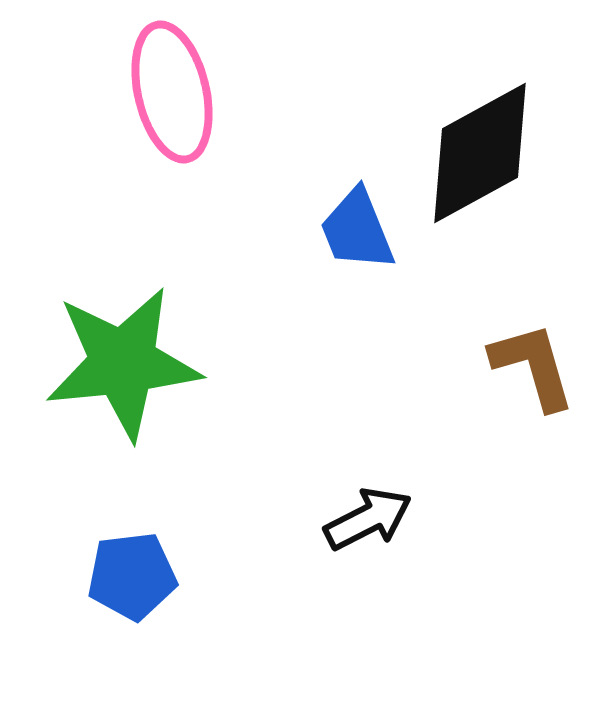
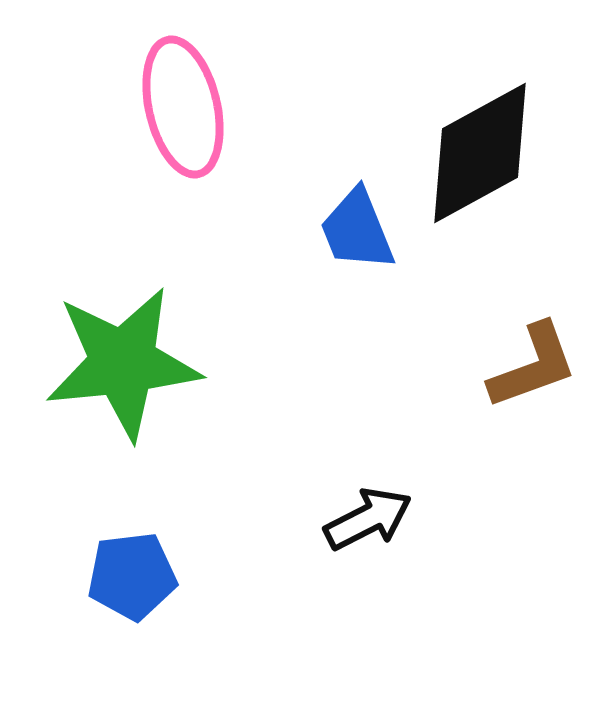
pink ellipse: moved 11 px right, 15 px down
brown L-shape: rotated 86 degrees clockwise
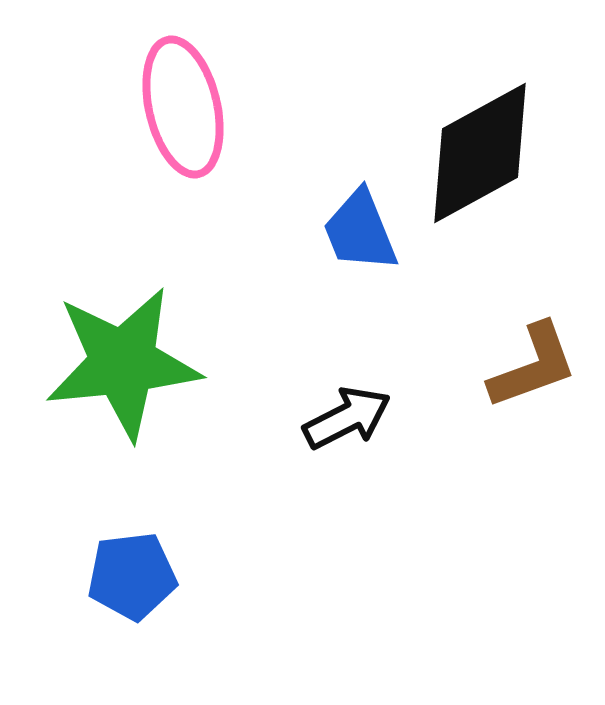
blue trapezoid: moved 3 px right, 1 px down
black arrow: moved 21 px left, 101 px up
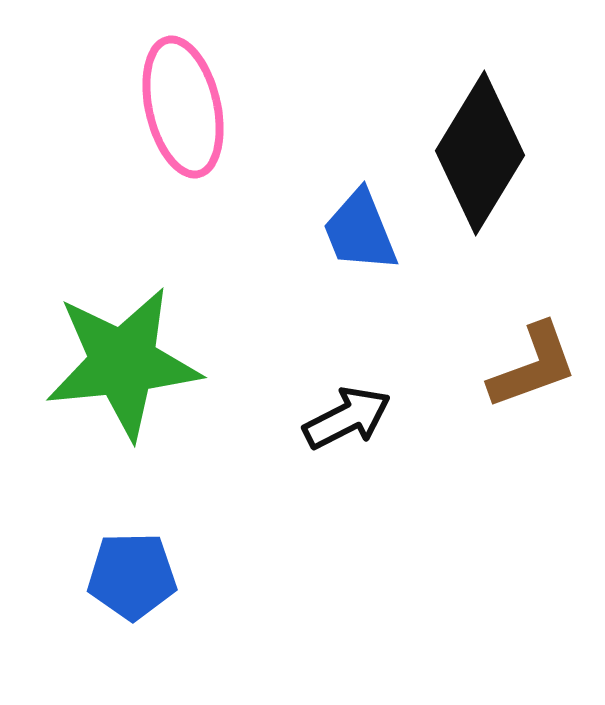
black diamond: rotated 30 degrees counterclockwise
blue pentagon: rotated 6 degrees clockwise
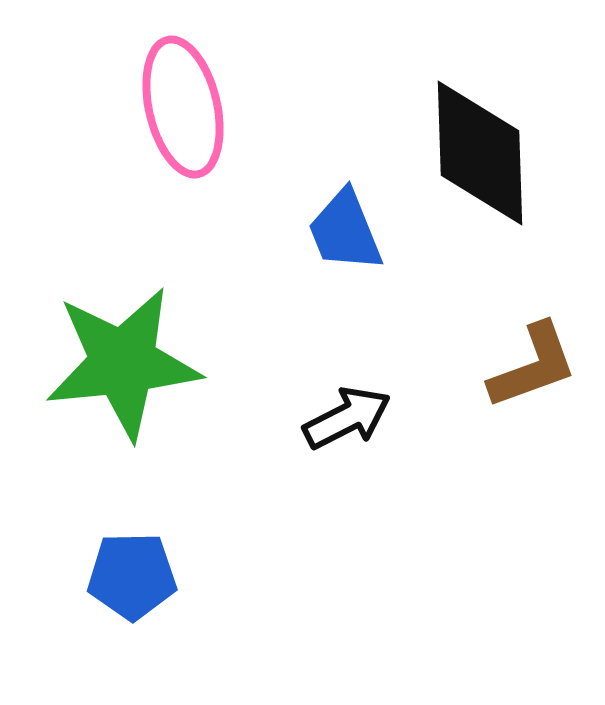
black diamond: rotated 33 degrees counterclockwise
blue trapezoid: moved 15 px left
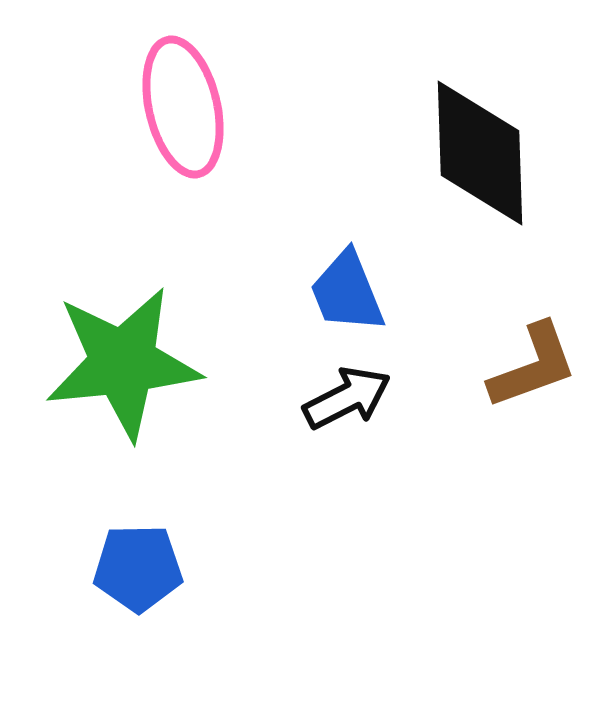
blue trapezoid: moved 2 px right, 61 px down
black arrow: moved 20 px up
blue pentagon: moved 6 px right, 8 px up
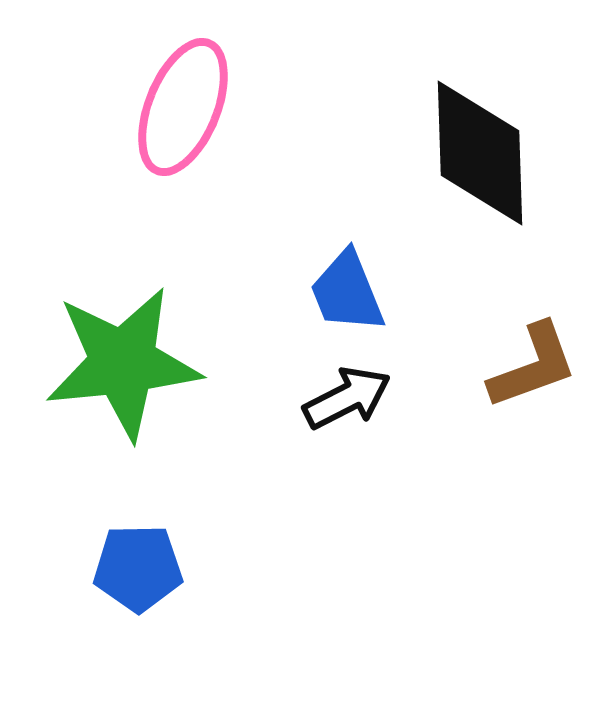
pink ellipse: rotated 35 degrees clockwise
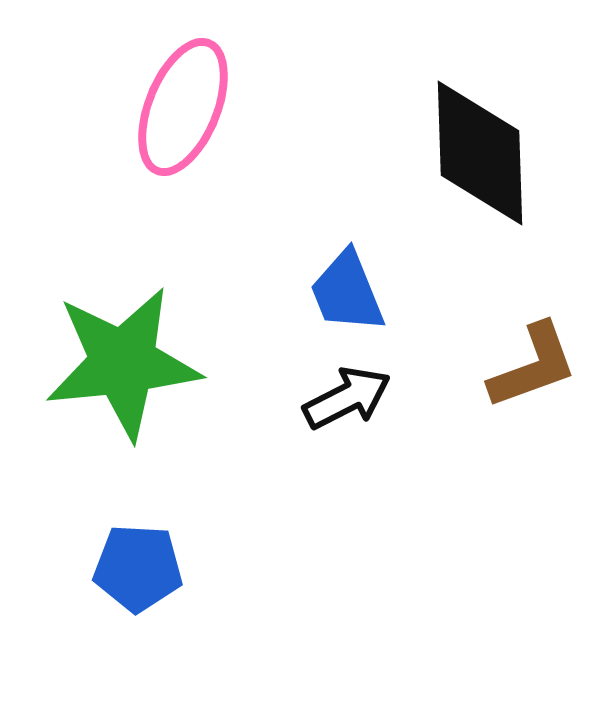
blue pentagon: rotated 4 degrees clockwise
